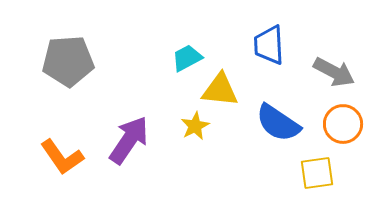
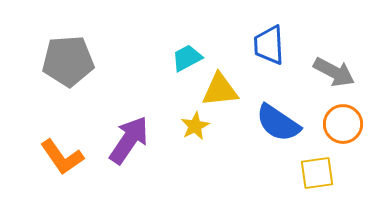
yellow triangle: rotated 12 degrees counterclockwise
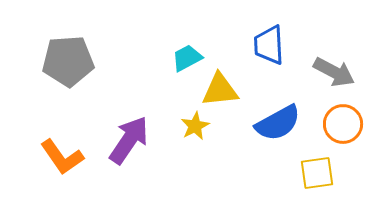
blue semicircle: rotated 63 degrees counterclockwise
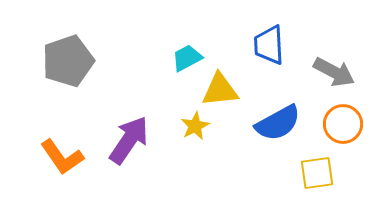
gray pentagon: rotated 15 degrees counterclockwise
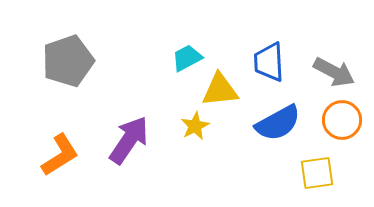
blue trapezoid: moved 17 px down
orange circle: moved 1 px left, 4 px up
orange L-shape: moved 2 px left, 2 px up; rotated 87 degrees counterclockwise
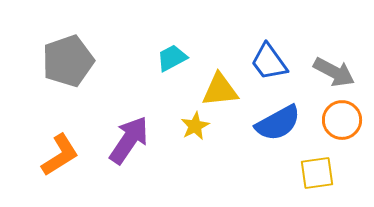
cyan trapezoid: moved 15 px left
blue trapezoid: rotated 33 degrees counterclockwise
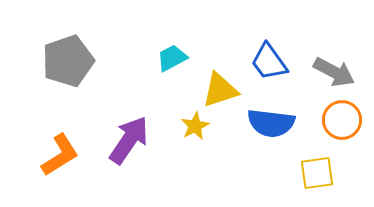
yellow triangle: rotated 12 degrees counterclockwise
blue semicircle: moved 7 px left; rotated 36 degrees clockwise
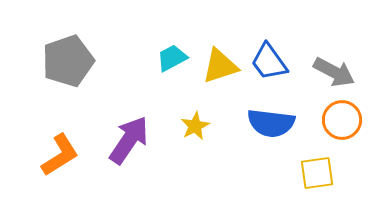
yellow triangle: moved 24 px up
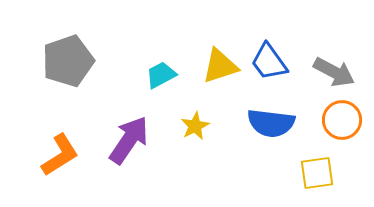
cyan trapezoid: moved 11 px left, 17 px down
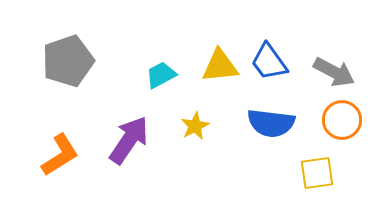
yellow triangle: rotated 12 degrees clockwise
